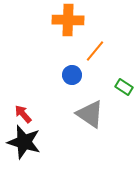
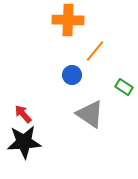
black star: rotated 20 degrees counterclockwise
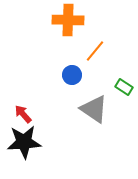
gray triangle: moved 4 px right, 5 px up
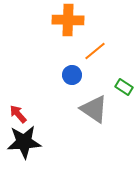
orange line: rotated 10 degrees clockwise
red arrow: moved 5 px left
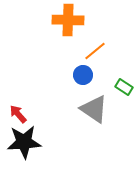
blue circle: moved 11 px right
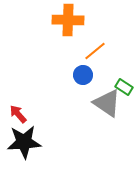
gray triangle: moved 13 px right, 6 px up
